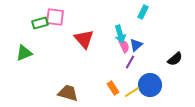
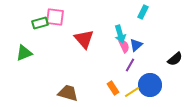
purple line: moved 3 px down
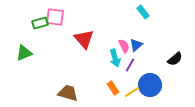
cyan rectangle: rotated 64 degrees counterclockwise
cyan arrow: moved 5 px left, 24 px down
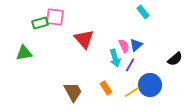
green triangle: rotated 12 degrees clockwise
orange rectangle: moved 7 px left
brown trapezoid: moved 5 px right, 1 px up; rotated 45 degrees clockwise
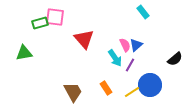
pink semicircle: moved 1 px right, 1 px up
cyan arrow: rotated 18 degrees counterclockwise
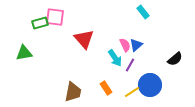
brown trapezoid: rotated 40 degrees clockwise
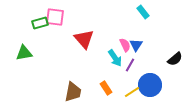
blue triangle: rotated 16 degrees counterclockwise
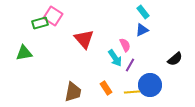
pink square: moved 2 px left, 1 px up; rotated 24 degrees clockwise
blue triangle: moved 6 px right, 15 px up; rotated 32 degrees clockwise
yellow line: rotated 28 degrees clockwise
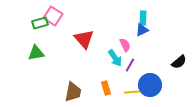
cyan rectangle: moved 6 px down; rotated 40 degrees clockwise
green triangle: moved 12 px right
black semicircle: moved 4 px right, 3 px down
orange rectangle: rotated 16 degrees clockwise
